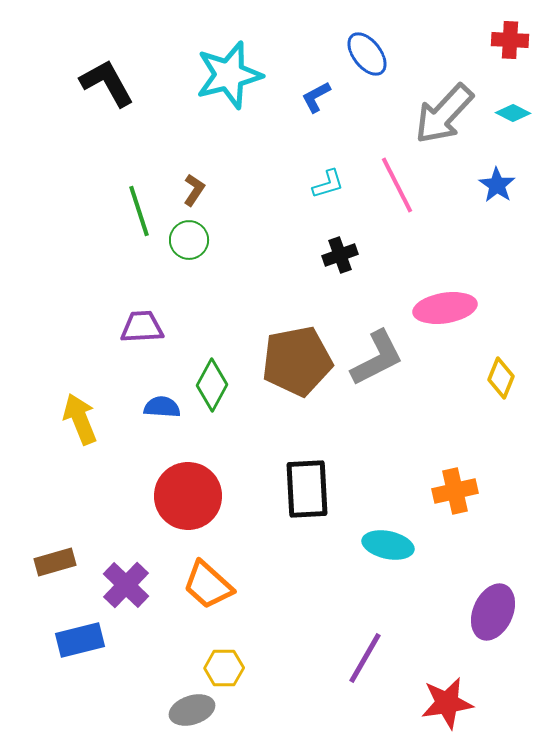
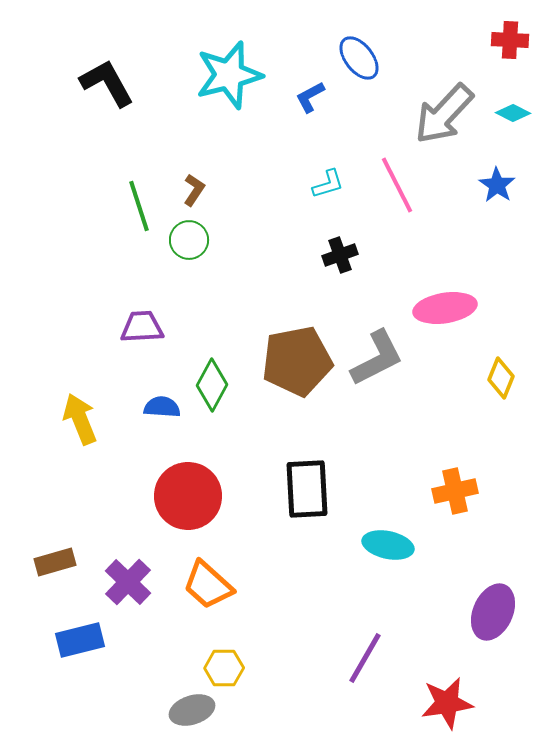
blue ellipse: moved 8 px left, 4 px down
blue L-shape: moved 6 px left
green line: moved 5 px up
purple cross: moved 2 px right, 3 px up
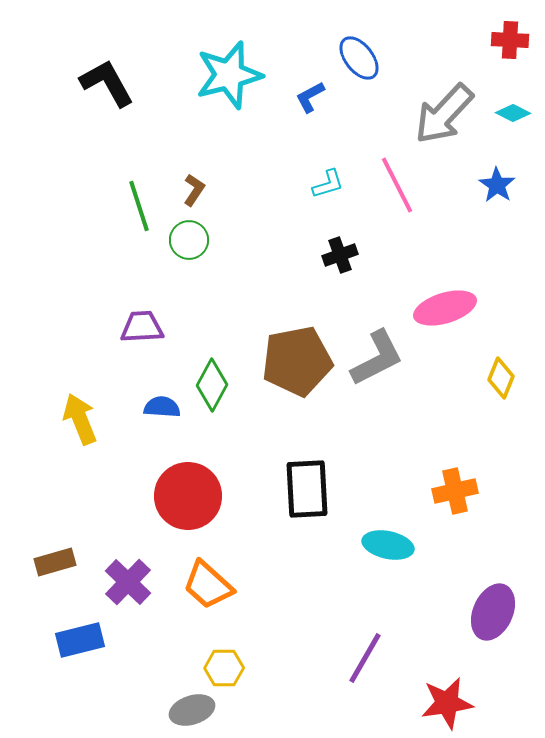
pink ellipse: rotated 8 degrees counterclockwise
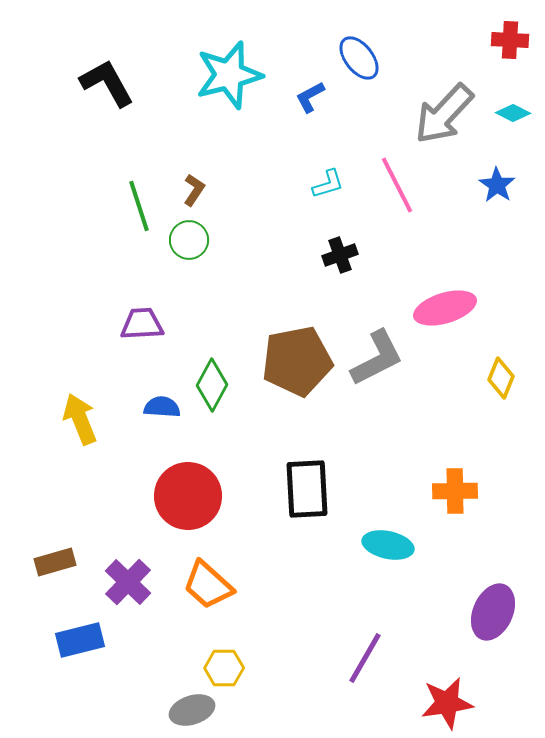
purple trapezoid: moved 3 px up
orange cross: rotated 12 degrees clockwise
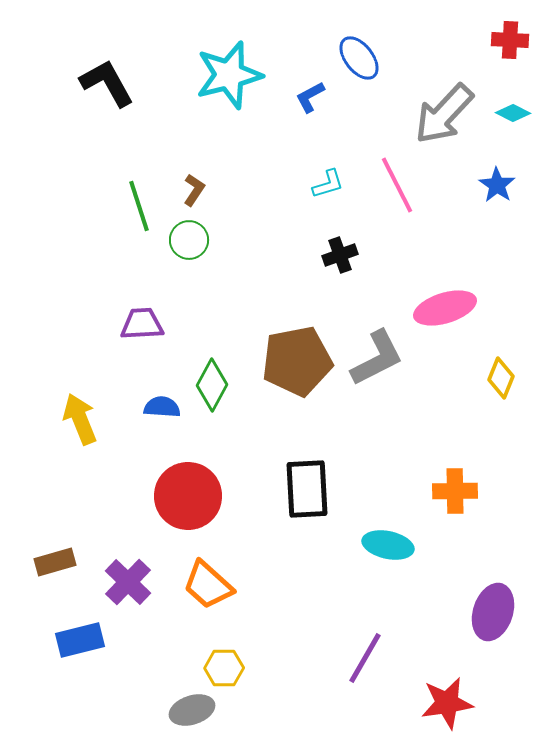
purple ellipse: rotated 6 degrees counterclockwise
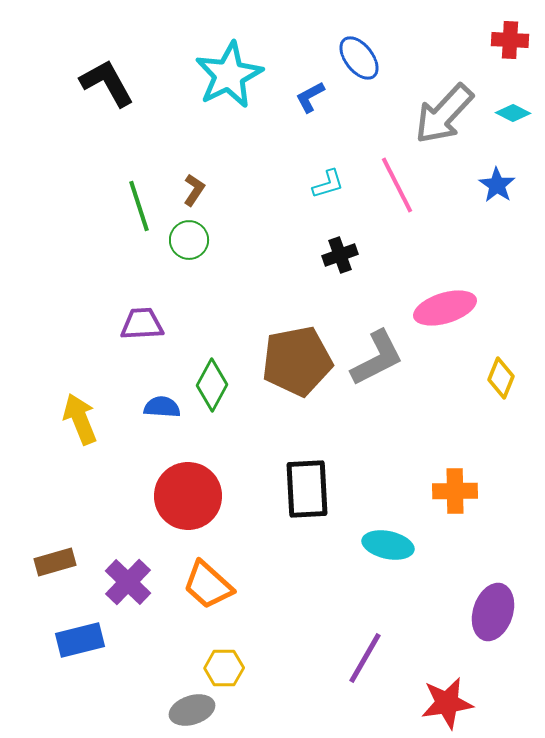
cyan star: rotated 12 degrees counterclockwise
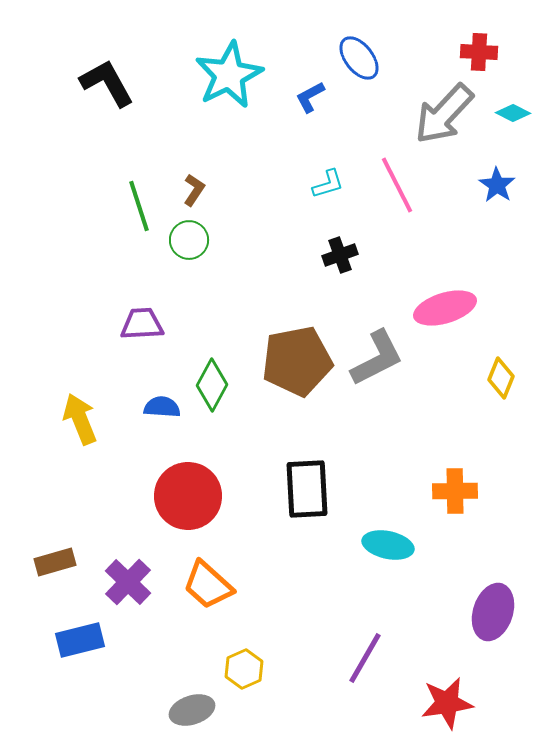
red cross: moved 31 px left, 12 px down
yellow hexagon: moved 20 px right, 1 px down; rotated 24 degrees counterclockwise
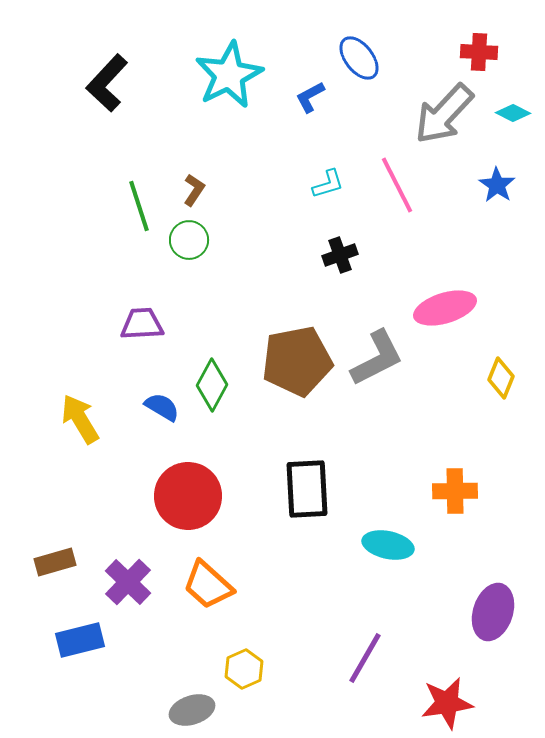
black L-shape: rotated 108 degrees counterclockwise
blue semicircle: rotated 27 degrees clockwise
yellow arrow: rotated 9 degrees counterclockwise
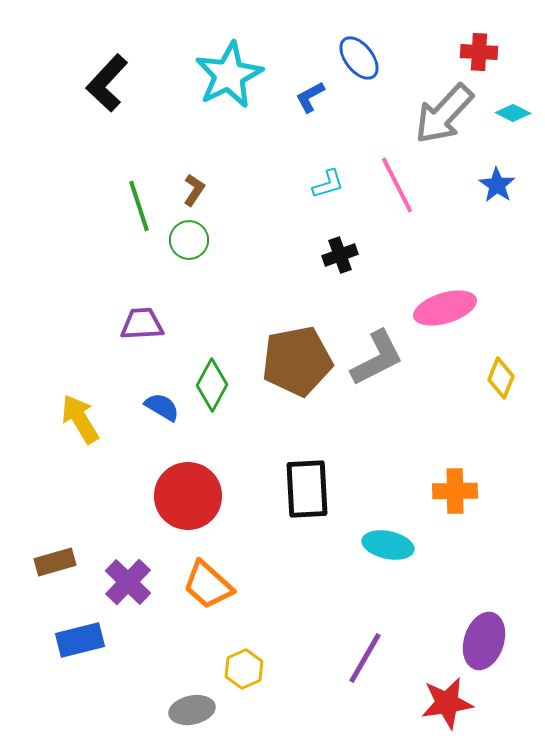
purple ellipse: moved 9 px left, 29 px down
gray ellipse: rotated 6 degrees clockwise
